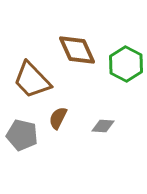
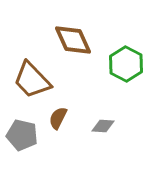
brown diamond: moved 4 px left, 10 px up
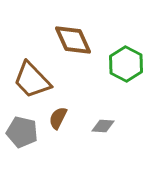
gray pentagon: moved 3 px up
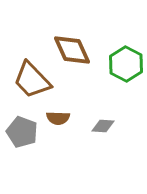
brown diamond: moved 1 px left, 10 px down
brown semicircle: rotated 115 degrees counterclockwise
gray pentagon: rotated 8 degrees clockwise
